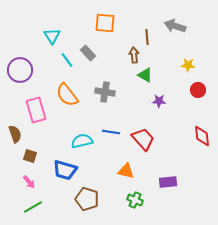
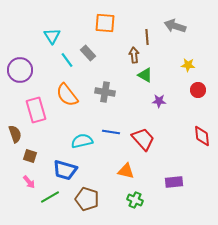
purple rectangle: moved 6 px right
green line: moved 17 px right, 10 px up
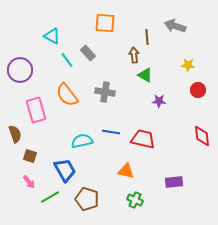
cyan triangle: rotated 30 degrees counterclockwise
red trapezoid: rotated 35 degrees counterclockwise
blue trapezoid: rotated 135 degrees counterclockwise
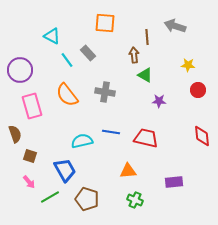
pink rectangle: moved 4 px left, 4 px up
red trapezoid: moved 3 px right, 1 px up
orange triangle: moved 2 px right; rotated 18 degrees counterclockwise
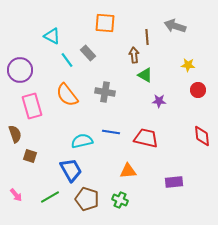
blue trapezoid: moved 6 px right
pink arrow: moved 13 px left, 13 px down
green cross: moved 15 px left
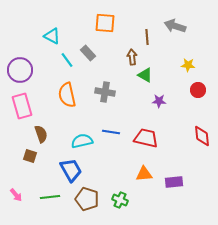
brown arrow: moved 2 px left, 2 px down
orange semicircle: rotated 25 degrees clockwise
pink rectangle: moved 10 px left
brown semicircle: moved 26 px right
orange triangle: moved 16 px right, 3 px down
green line: rotated 24 degrees clockwise
